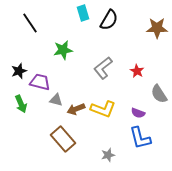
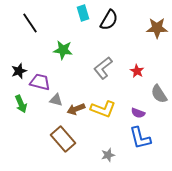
green star: rotated 18 degrees clockwise
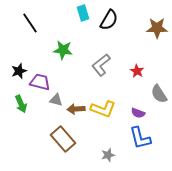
gray L-shape: moved 2 px left, 3 px up
brown arrow: rotated 18 degrees clockwise
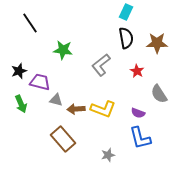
cyan rectangle: moved 43 px right, 1 px up; rotated 42 degrees clockwise
black semicircle: moved 17 px right, 18 px down; rotated 40 degrees counterclockwise
brown star: moved 15 px down
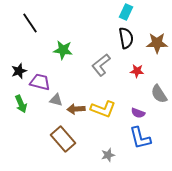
red star: rotated 24 degrees counterclockwise
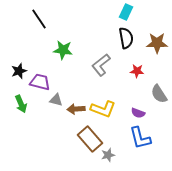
black line: moved 9 px right, 4 px up
brown rectangle: moved 27 px right
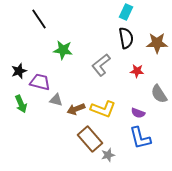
brown arrow: rotated 18 degrees counterclockwise
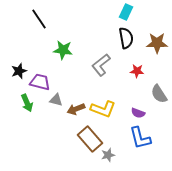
green arrow: moved 6 px right, 1 px up
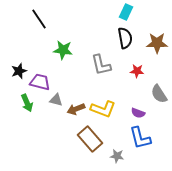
black semicircle: moved 1 px left
gray L-shape: rotated 65 degrees counterclockwise
gray star: moved 9 px right, 1 px down; rotated 24 degrees clockwise
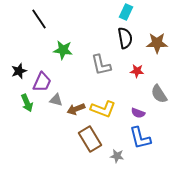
purple trapezoid: moved 2 px right; rotated 100 degrees clockwise
brown rectangle: rotated 10 degrees clockwise
